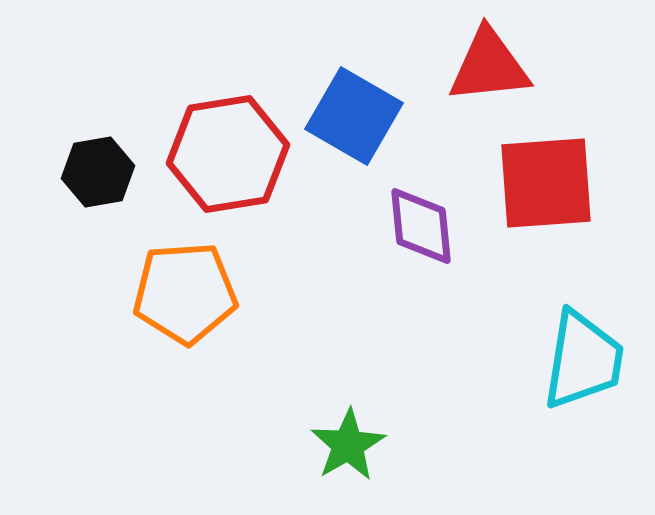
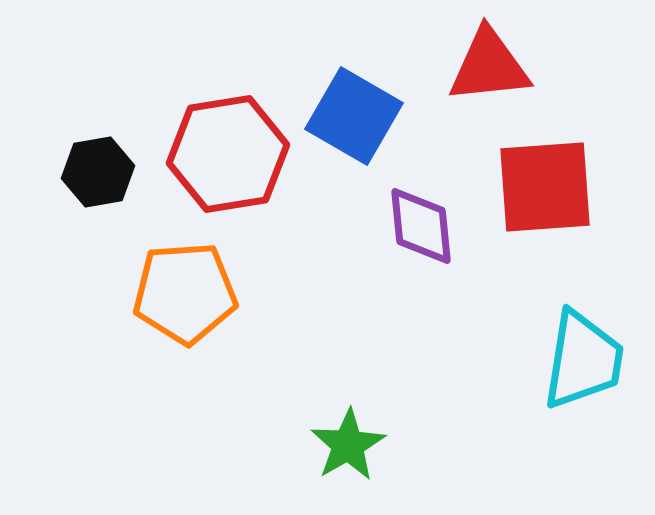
red square: moved 1 px left, 4 px down
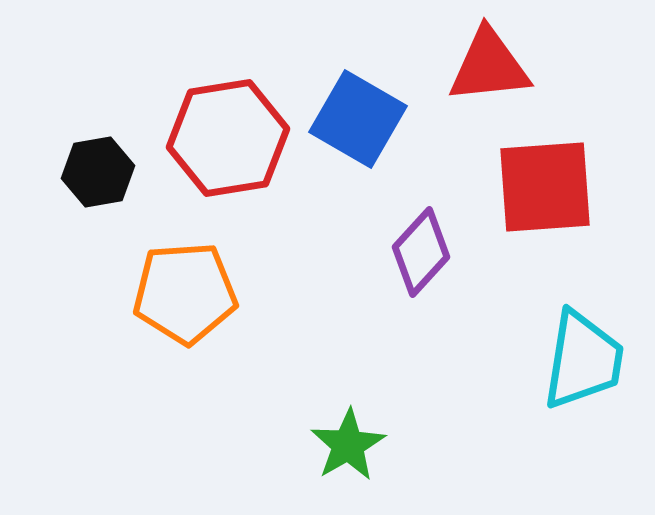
blue square: moved 4 px right, 3 px down
red hexagon: moved 16 px up
purple diamond: moved 26 px down; rotated 48 degrees clockwise
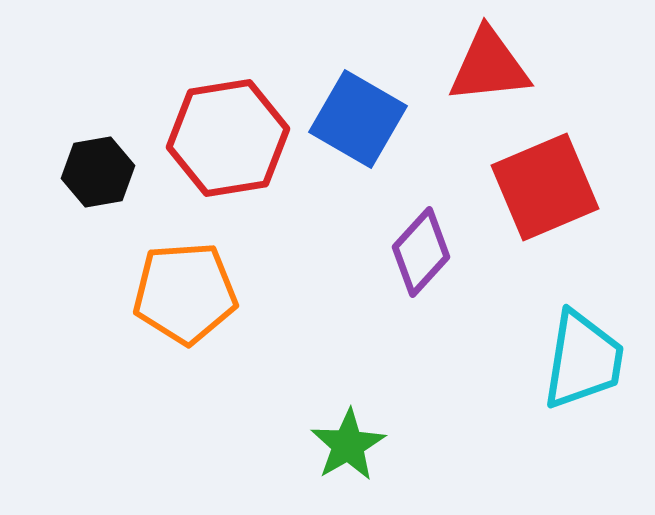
red square: rotated 19 degrees counterclockwise
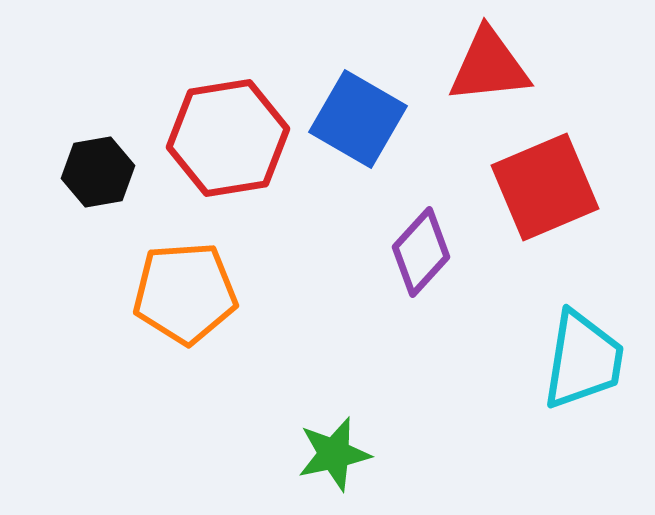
green star: moved 14 px left, 9 px down; rotated 18 degrees clockwise
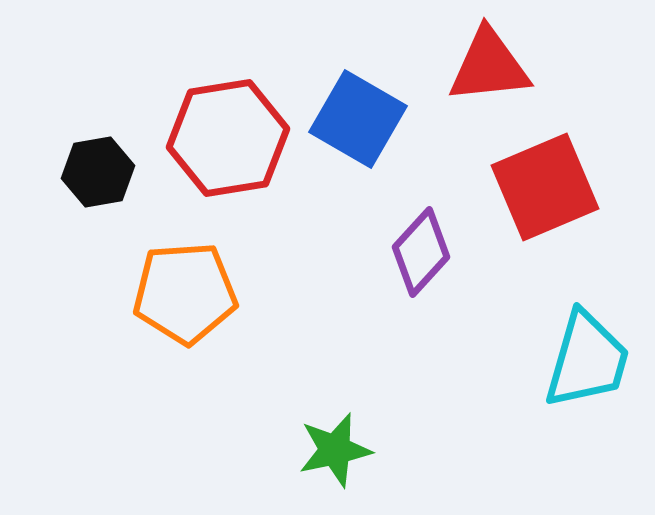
cyan trapezoid: moved 4 px right; rotated 7 degrees clockwise
green star: moved 1 px right, 4 px up
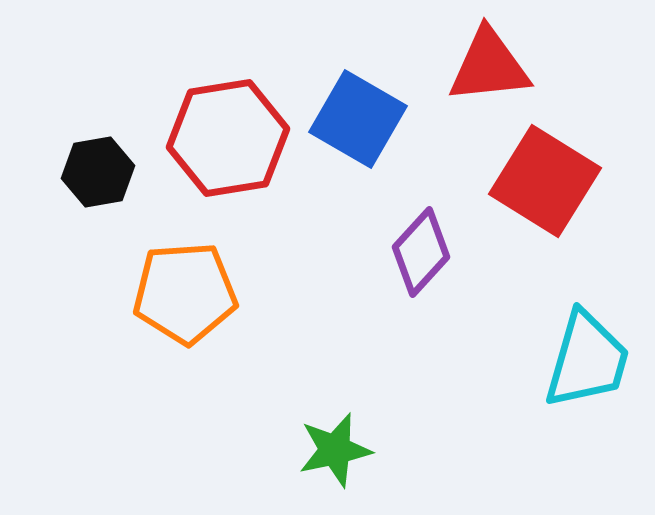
red square: moved 6 px up; rotated 35 degrees counterclockwise
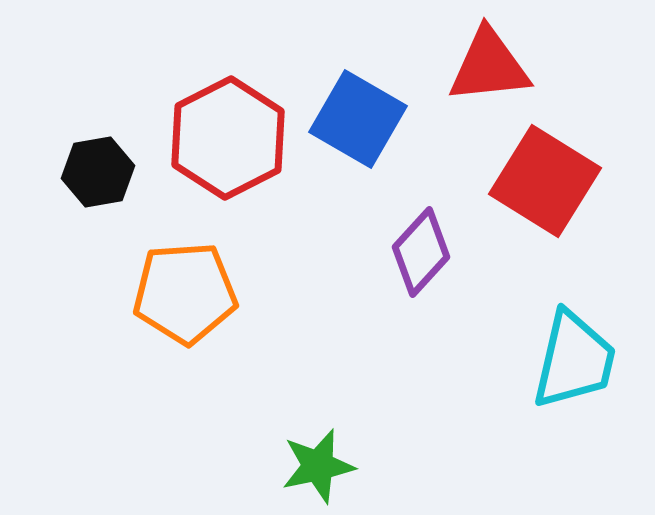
red hexagon: rotated 18 degrees counterclockwise
cyan trapezoid: moved 13 px left; rotated 3 degrees counterclockwise
green star: moved 17 px left, 16 px down
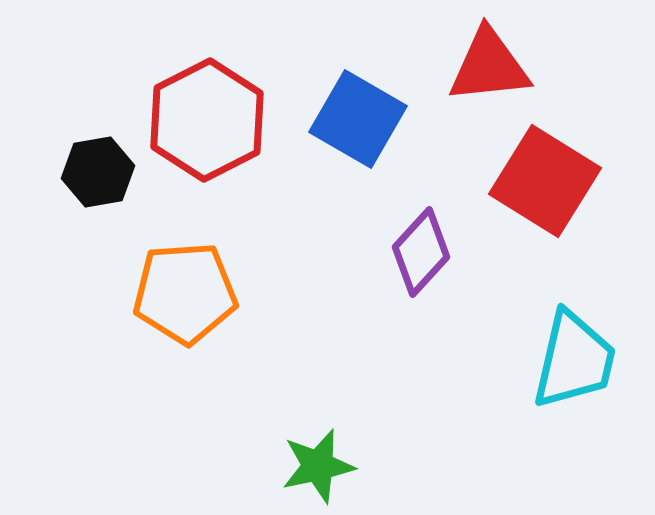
red hexagon: moved 21 px left, 18 px up
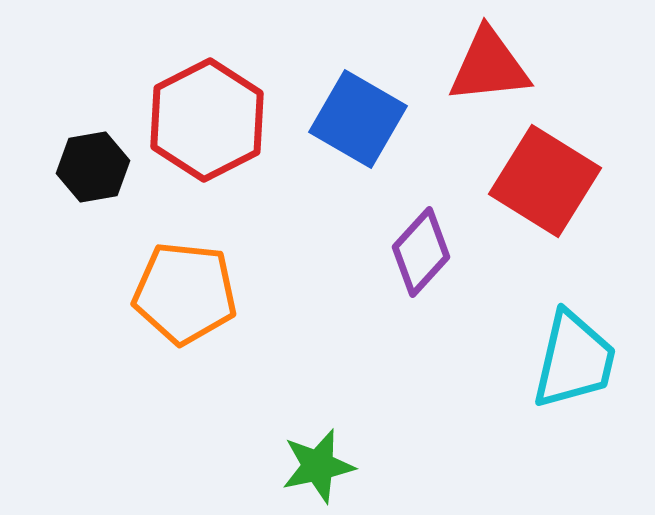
black hexagon: moved 5 px left, 5 px up
orange pentagon: rotated 10 degrees clockwise
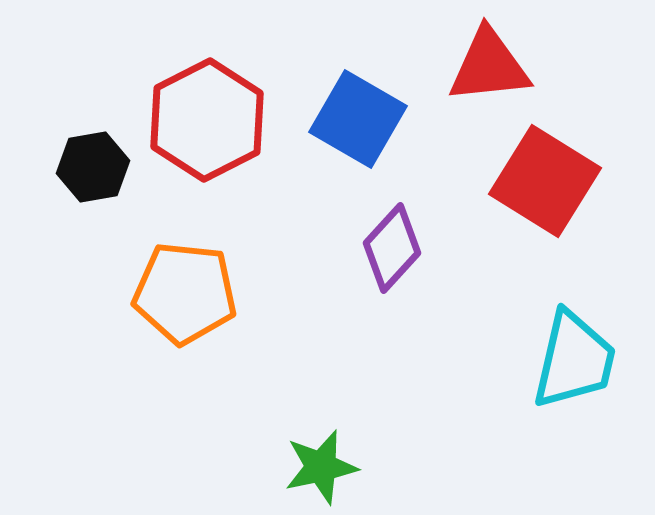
purple diamond: moved 29 px left, 4 px up
green star: moved 3 px right, 1 px down
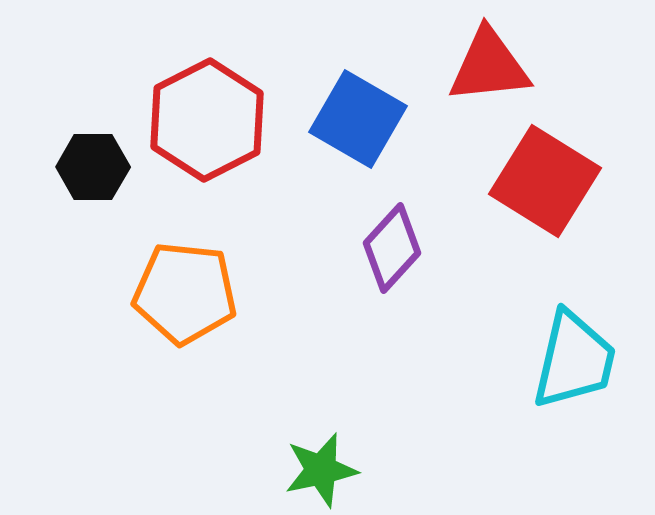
black hexagon: rotated 10 degrees clockwise
green star: moved 3 px down
